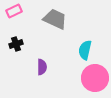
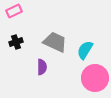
gray trapezoid: moved 23 px down
black cross: moved 2 px up
cyan semicircle: rotated 18 degrees clockwise
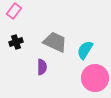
pink rectangle: rotated 28 degrees counterclockwise
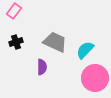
cyan semicircle: rotated 12 degrees clockwise
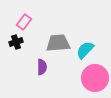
pink rectangle: moved 10 px right, 11 px down
gray trapezoid: moved 3 px right, 1 px down; rotated 30 degrees counterclockwise
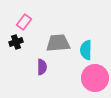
cyan semicircle: moved 1 px right; rotated 42 degrees counterclockwise
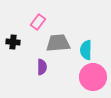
pink rectangle: moved 14 px right
black cross: moved 3 px left; rotated 24 degrees clockwise
pink circle: moved 2 px left, 1 px up
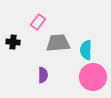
purple semicircle: moved 1 px right, 8 px down
